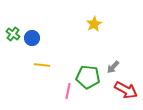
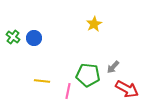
green cross: moved 3 px down
blue circle: moved 2 px right
yellow line: moved 16 px down
green pentagon: moved 2 px up
red arrow: moved 1 px right, 1 px up
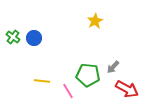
yellow star: moved 1 px right, 3 px up
pink line: rotated 42 degrees counterclockwise
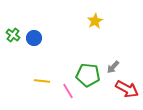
green cross: moved 2 px up
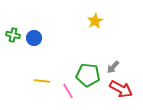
green cross: rotated 24 degrees counterclockwise
red arrow: moved 6 px left
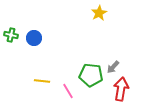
yellow star: moved 4 px right, 8 px up
green cross: moved 2 px left
green pentagon: moved 3 px right
red arrow: rotated 110 degrees counterclockwise
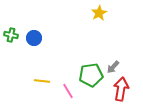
green pentagon: rotated 15 degrees counterclockwise
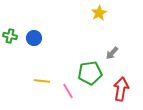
green cross: moved 1 px left, 1 px down
gray arrow: moved 1 px left, 14 px up
green pentagon: moved 1 px left, 2 px up
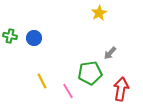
gray arrow: moved 2 px left
yellow line: rotated 56 degrees clockwise
